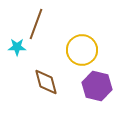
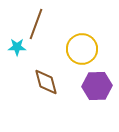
yellow circle: moved 1 px up
purple hexagon: rotated 16 degrees counterclockwise
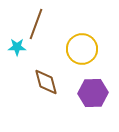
purple hexagon: moved 4 px left, 7 px down
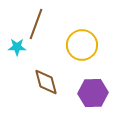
yellow circle: moved 4 px up
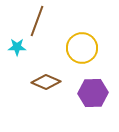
brown line: moved 1 px right, 3 px up
yellow circle: moved 3 px down
brown diamond: rotated 52 degrees counterclockwise
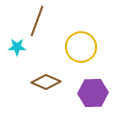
yellow circle: moved 1 px left, 1 px up
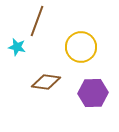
cyan star: rotated 12 degrees clockwise
brown diamond: rotated 16 degrees counterclockwise
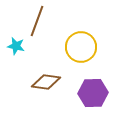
cyan star: moved 1 px left, 1 px up
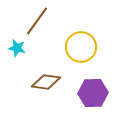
brown line: rotated 16 degrees clockwise
cyan star: moved 1 px right, 2 px down
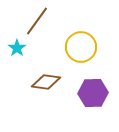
cyan star: rotated 24 degrees clockwise
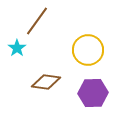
yellow circle: moved 7 px right, 3 px down
